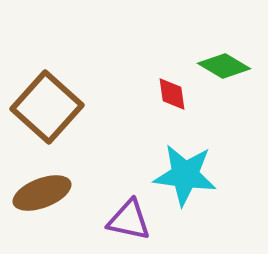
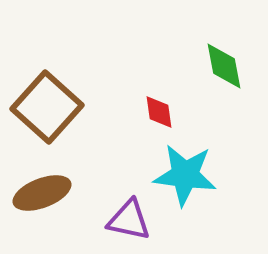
green diamond: rotated 48 degrees clockwise
red diamond: moved 13 px left, 18 px down
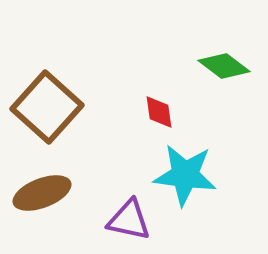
green diamond: rotated 42 degrees counterclockwise
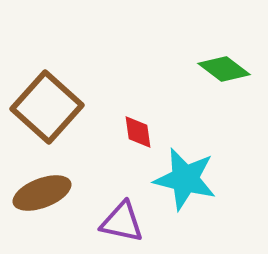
green diamond: moved 3 px down
red diamond: moved 21 px left, 20 px down
cyan star: moved 4 px down; rotated 6 degrees clockwise
purple triangle: moved 7 px left, 2 px down
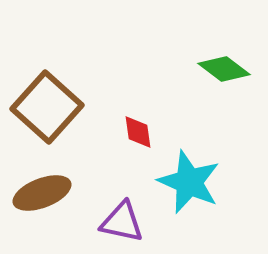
cyan star: moved 4 px right, 3 px down; rotated 10 degrees clockwise
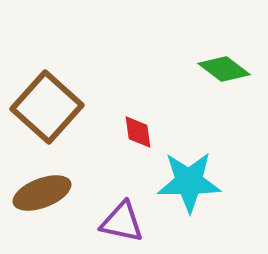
cyan star: rotated 24 degrees counterclockwise
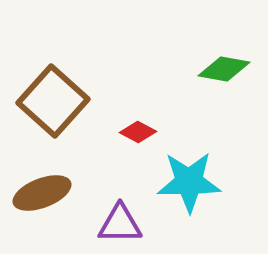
green diamond: rotated 27 degrees counterclockwise
brown square: moved 6 px right, 6 px up
red diamond: rotated 54 degrees counterclockwise
purple triangle: moved 2 px left, 2 px down; rotated 12 degrees counterclockwise
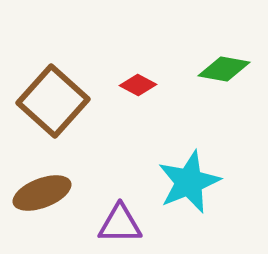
red diamond: moved 47 px up
cyan star: rotated 22 degrees counterclockwise
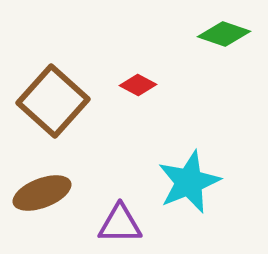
green diamond: moved 35 px up; rotated 9 degrees clockwise
